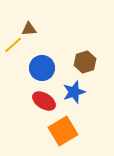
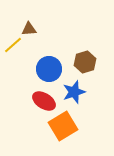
blue circle: moved 7 px right, 1 px down
orange square: moved 5 px up
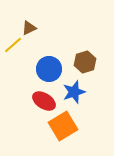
brown triangle: moved 1 px up; rotated 21 degrees counterclockwise
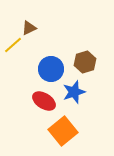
blue circle: moved 2 px right
orange square: moved 5 px down; rotated 8 degrees counterclockwise
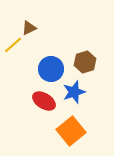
orange square: moved 8 px right
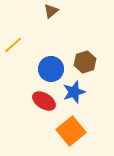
brown triangle: moved 22 px right, 17 px up; rotated 14 degrees counterclockwise
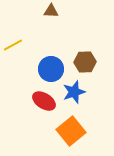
brown triangle: rotated 42 degrees clockwise
yellow line: rotated 12 degrees clockwise
brown hexagon: rotated 15 degrees clockwise
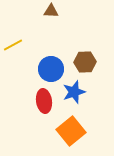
red ellipse: rotated 50 degrees clockwise
